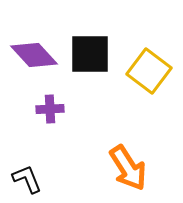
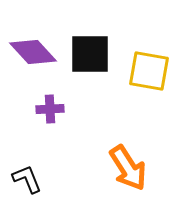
purple diamond: moved 1 px left, 3 px up
yellow square: rotated 27 degrees counterclockwise
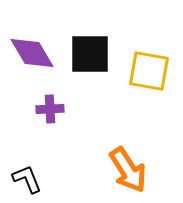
purple diamond: moved 1 px left, 1 px down; rotated 12 degrees clockwise
orange arrow: moved 2 px down
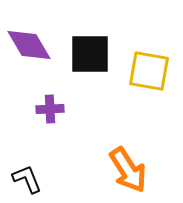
purple diamond: moved 3 px left, 8 px up
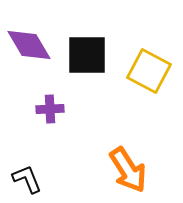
black square: moved 3 px left, 1 px down
yellow square: rotated 18 degrees clockwise
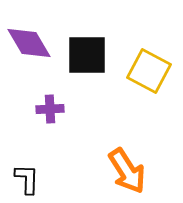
purple diamond: moved 2 px up
orange arrow: moved 1 px left, 1 px down
black L-shape: rotated 24 degrees clockwise
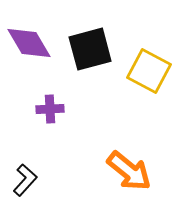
black square: moved 3 px right, 6 px up; rotated 15 degrees counterclockwise
orange arrow: moved 2 px right; rotated 18 degrees counterclockwise
black L-shape: moved 2 px left, 1 px down; rotated 40 degrees clockwise
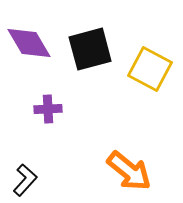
yellow square: moved 1 px right, 2 px up
purple cross: moved 2 px left
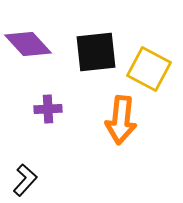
purple diamond: moved 1 px left, 1 px down; rotated 12 degrees counterclockwise
black square: moved 6 px right, 3 px down; rotated 9 degrees clockwise
yellow square: moved 1 px left
orange arrow: moved 8 px left, 51 px up; rotated 57 degrees clockwise
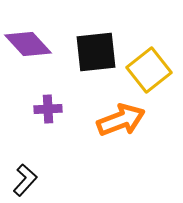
yellow square: moved 1 px down; rotated 24 degrees clockwise
orange arrow: rotated 117 degrees counterclockwise
